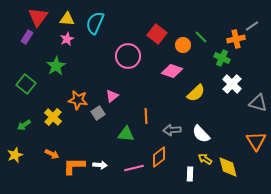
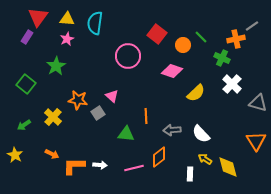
cyan semicircle: rotated 15 degrees counterclockwise
pink triangle: rotated 40 degrees counterclockwise
yellow star: rotated 21 degrees counterclockwise
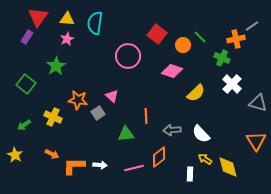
green line: moved 1 px left
yellow cross: rotated 18 degrees counterclockwise
green triangle: rotated 12 degrees counterclockwise
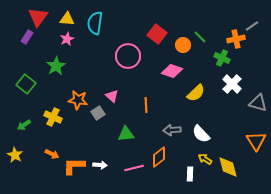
orange line: moved 11 px up
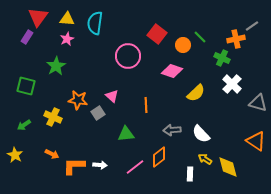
green square: moved 2 px down; rotated 24 degrees counterclockwise
orange triangle: rotated 25 degrees counterclockwise
pink line: moved 1 px right, 1 px up; rotated 24 degrees counterclockwise
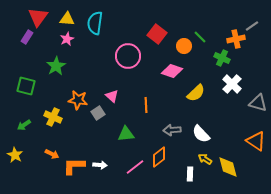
orange circle: moved 1 px right, 1 px down
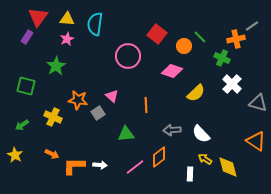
cyan semicircle: moved 1 px down
green arrow: moved 2 px left
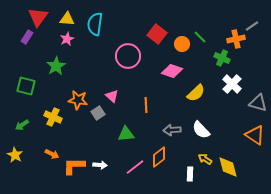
orange circle: moved 2 px left, 2 px up
white semicircle: moved 4 px up
orange triangle: moved 1 px left, 6 px up
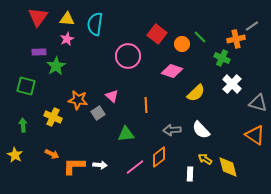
purple rectangle: moved 12 px right, 15 px down; rotated 56 degrees clockwise
green arrow: moved 1 px right; rotated 120 degrees clockwise
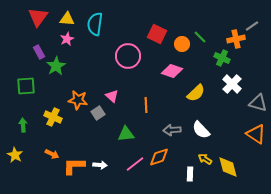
red square: rotated 12 degrees counterclockwise
purple rectangle: rotated 64 degrees clockwise
green square: rotated 18 degrees counterclockwise
orange triangle: moved 1 px right, 1 px up
orange diamond: rotated 20 degrees clockwise
pink line: moved 3 px up
